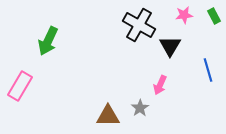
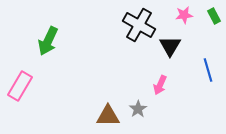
gray star: moved 2 px left, 1 px down
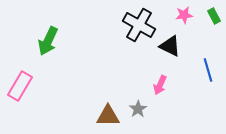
black triangle: rotated 35 degrees counterclockwise
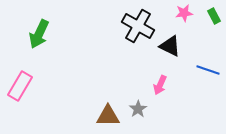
pink star: moved 2 px up
black cross: moved 1 px left, 1 px down
green arrow: moved 9 px left, 7 px up
blue line: rotated 55 degrees counterclockwise
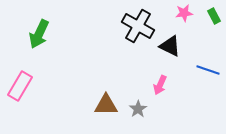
brown triangle: moved 2 px left, 11 px up
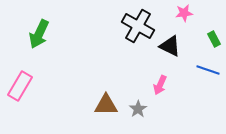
green rectangle: moved 23 px down
